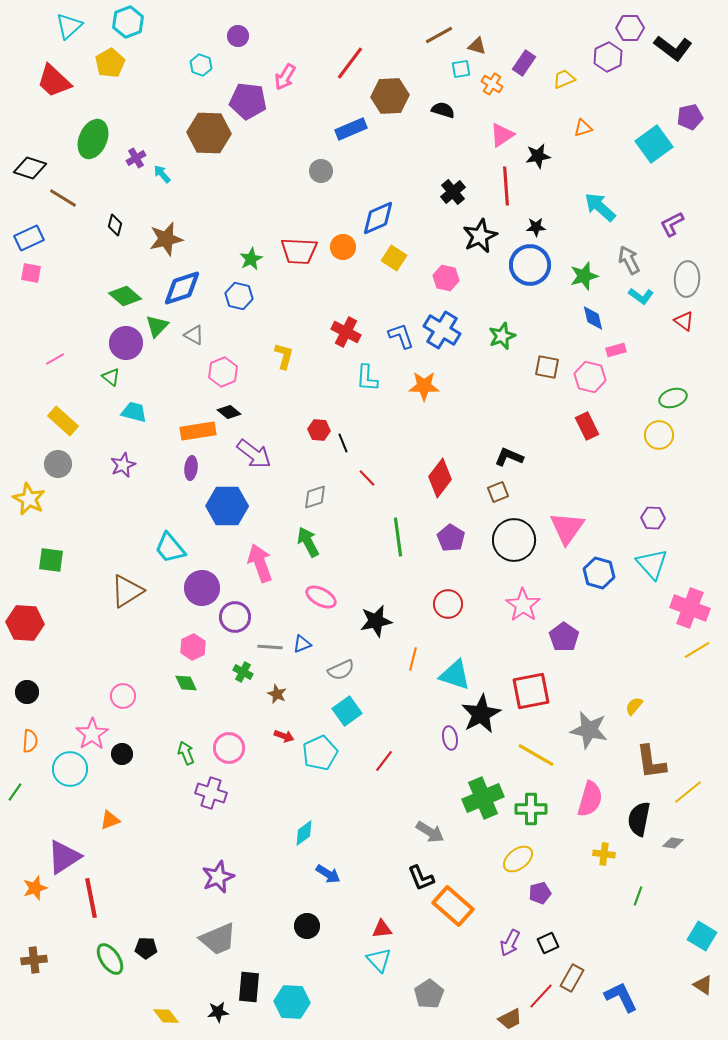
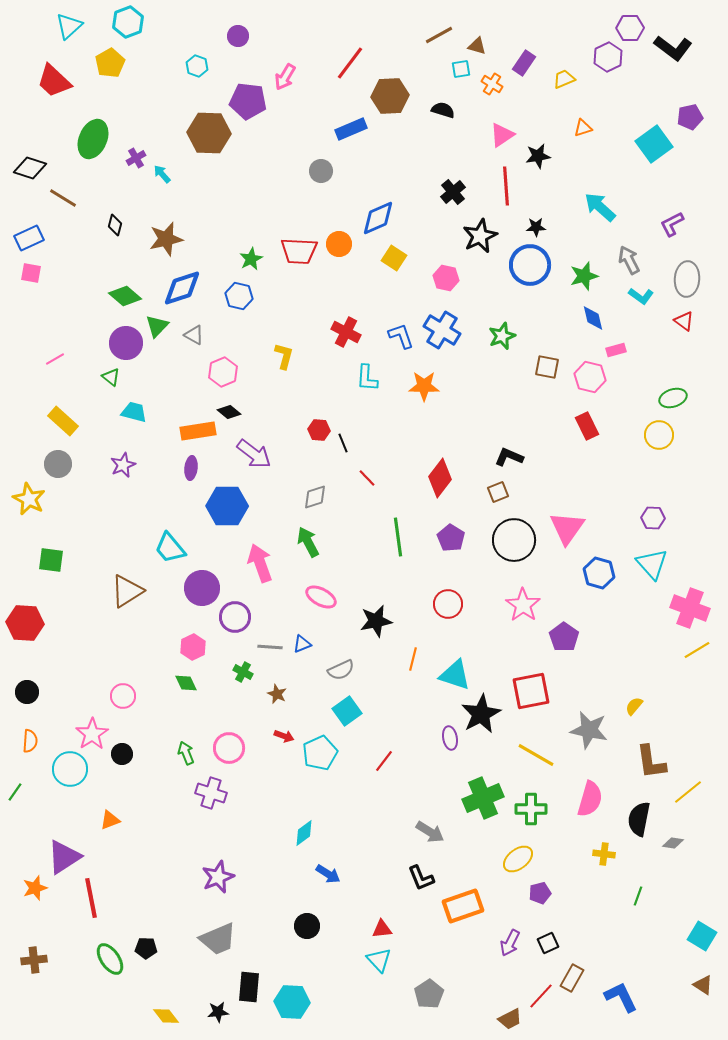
cyan hexagon at (201, 65): moved 4 px left, 1 px down
orange circle at (343, 247): moved 4 px left, 3 px up
orange rectangle at (453, 906): moved 10 px right; rotated 60 degrees counterclockwise
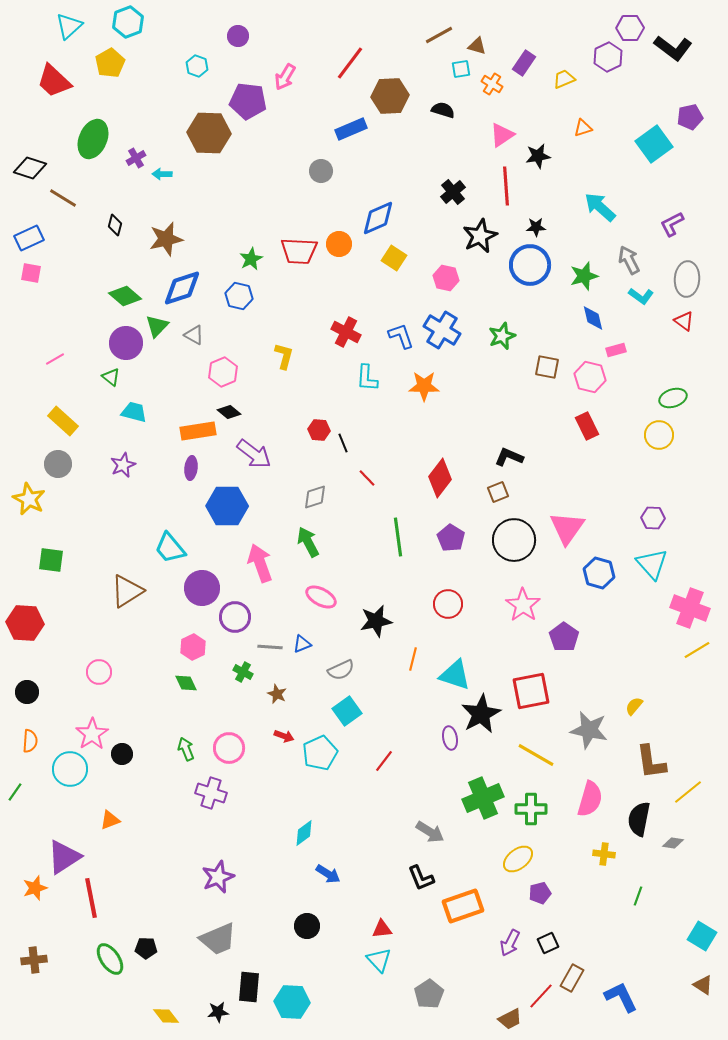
cyan arrow at (162, 174): rotated 48 degrees counterclockwise
pink circle at (123, 696): moved 24 px left, 24 px up
green arrow at (186, 753): moved 4 px up
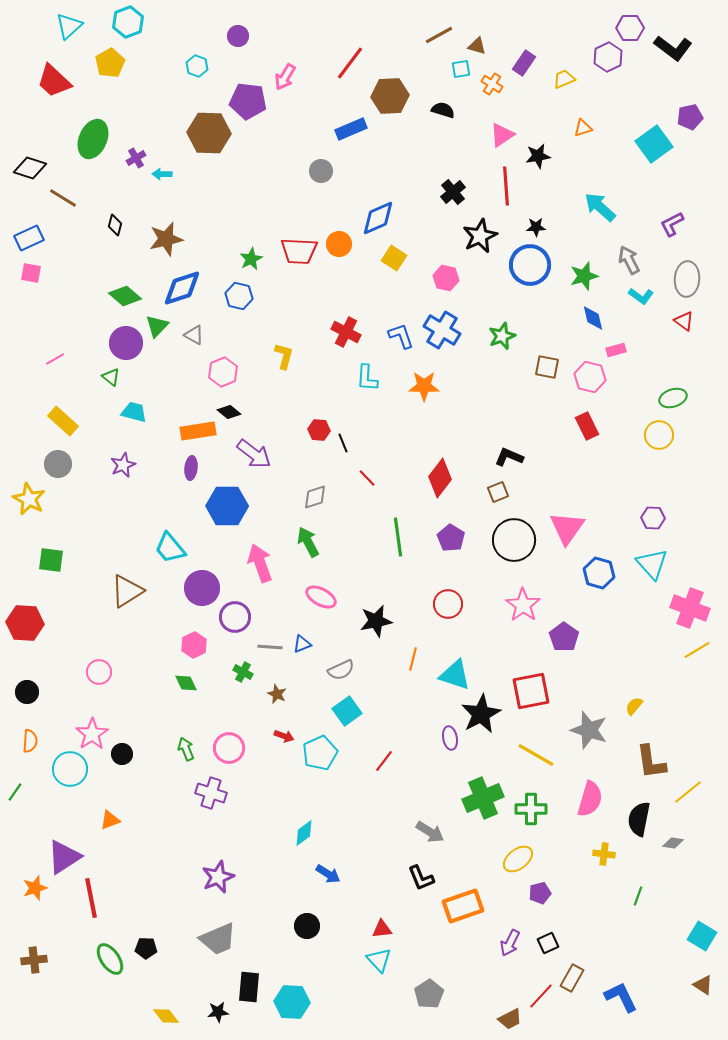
pink hexagon at (193, 647): moved 1 px right, 2 px up
gray star at (589, 730): rotated 6 degrees clockwise
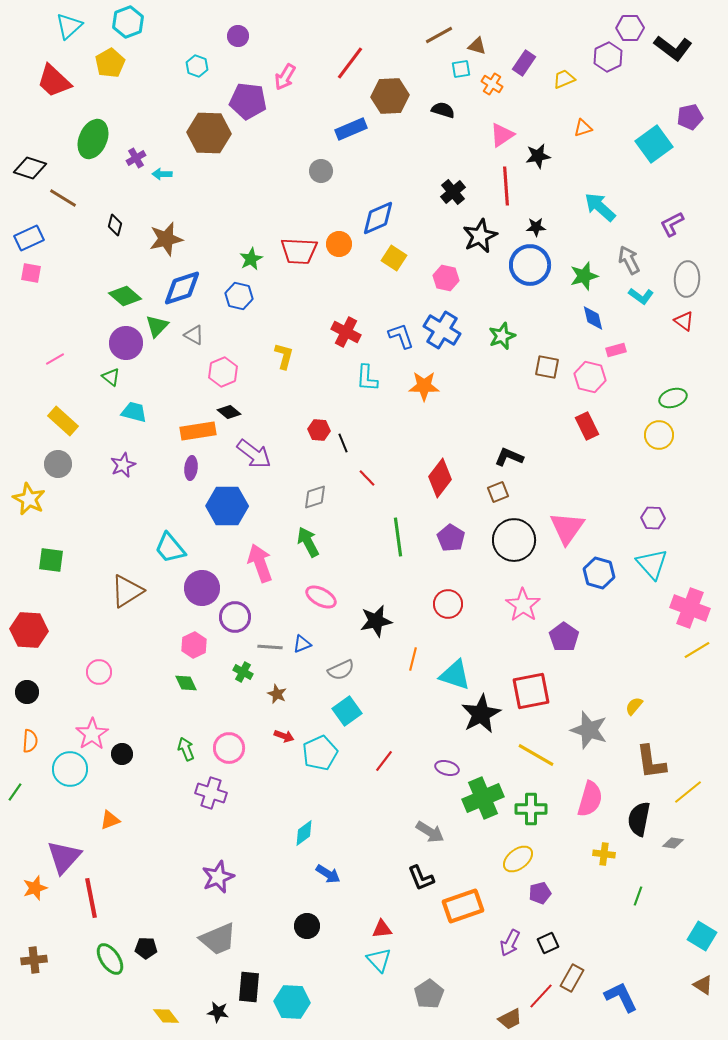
red hexagon at (25, 623): moved 4 px right, 7 px down
purple ellipse at (450, 738): moved 3 px left, 30 px down; rotated 65 degrees counterclockwise
purple triangle at (64, 857): rotated 15 degrees counterclockwise
black star at (218, 1012): rotated 15 degrees clockwise
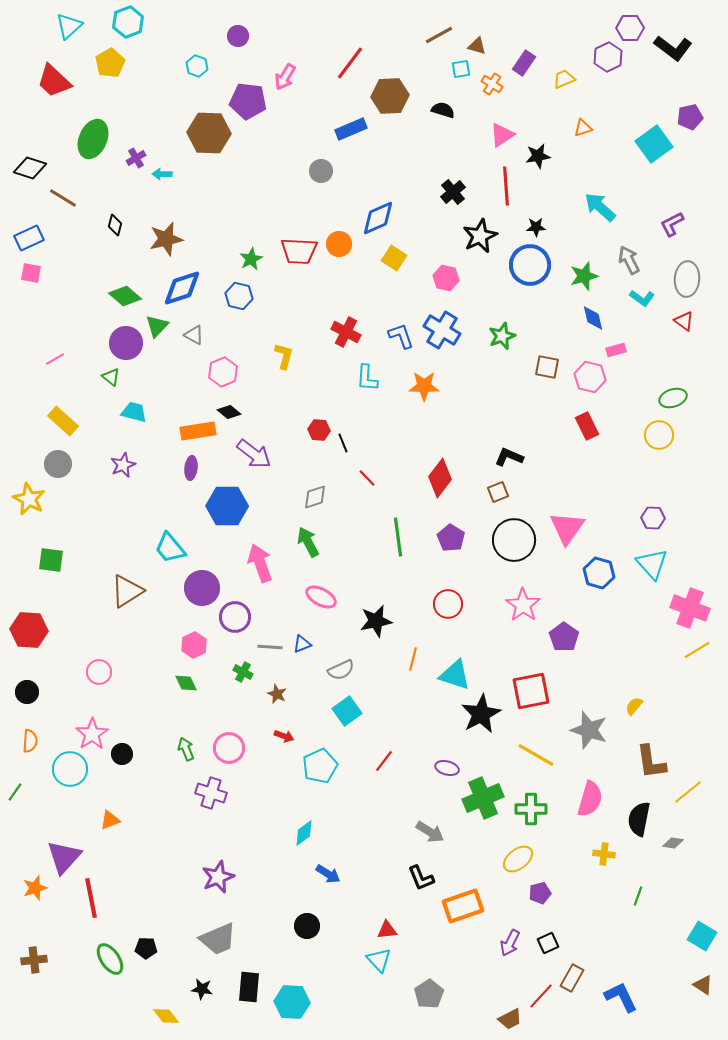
cyan L-shape at (641, 296): moved 1 px right, 2 px down
cyan pentagon at (320, 753): moved 13 px down
red triangle at (382, 929): moved 5 px right, 1 px down
black star at (218, 1012): moved 16 px left, 23 px up
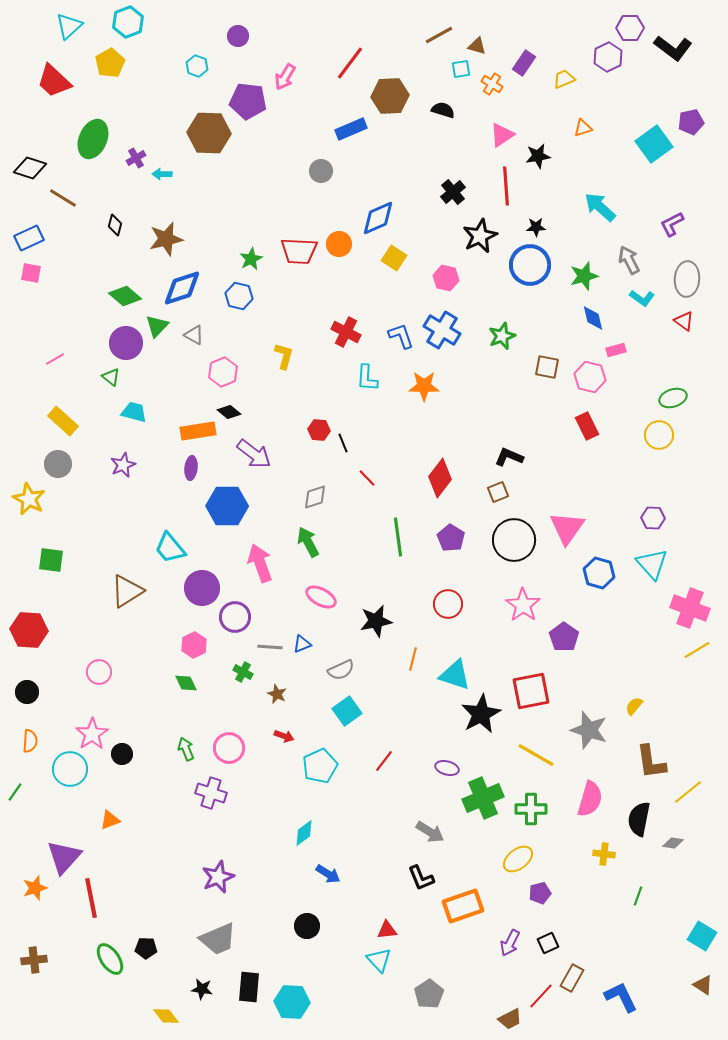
purple pentagon at (690, 117): moved 1 px right, 5 px down
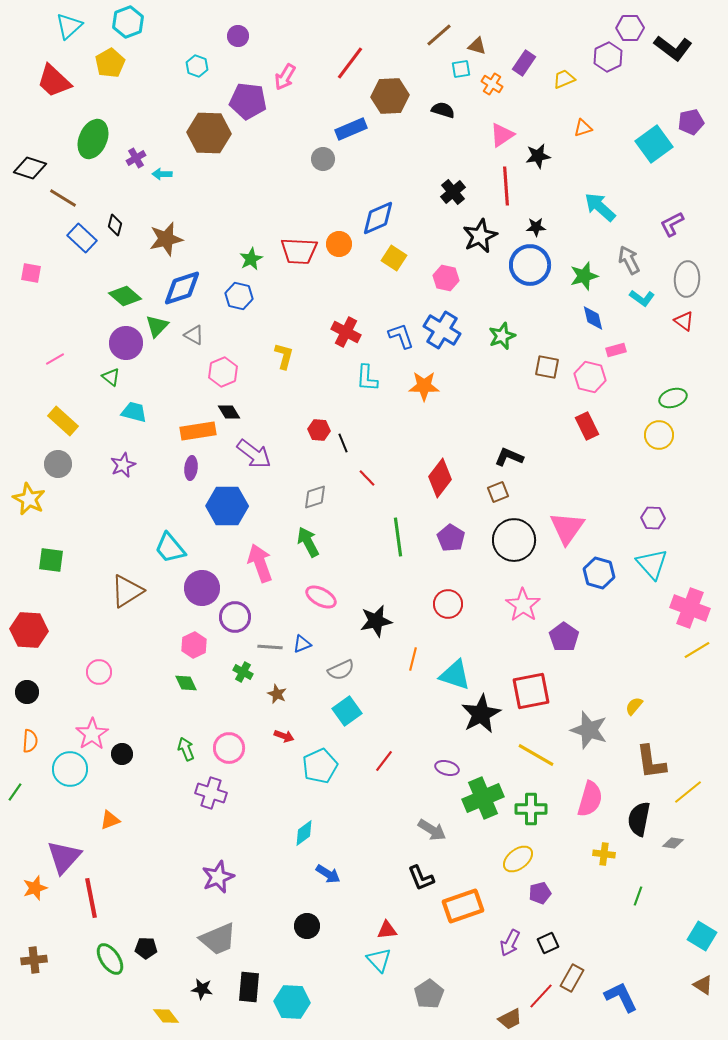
brown line at (439, 35): rotated 12 degrees counterclockwise
gray circle at (321, 171): moved 2 px right, 12 px up
blue rectangle at (29, 238): moved 53 px right; rotated 68 degrees clockwise
black diamond at (229, 412): rotated 20 degrees clockwise
gray arrow at (430, 832): moved 2 px right, 2 px up
